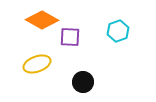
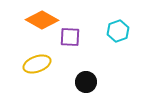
black circle: moved 3 px right
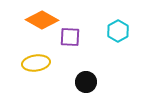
cyan hexagon: rotated 10 degrees counterclockwise
yellow ellipse: moved 1 px left, 1 px up; rotated 12 degrees clockwise
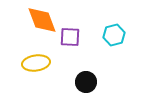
orange diamond: rotated 40 degrees clockwise
cyan hexagon: moved 4 px left, 4 px down; rotated 15 degrees clockwise
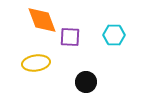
cyan hexagon: rotated 15 degrees clockwise
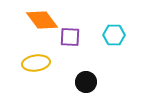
orange diamond: rotated 16 degrees counterclockwise
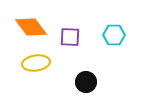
orange diamond: moved 11 px left, 7 px down
